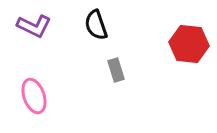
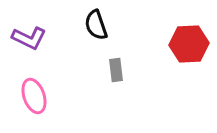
purple L-shape: moved 5 px left, 12 px down
red hexagon: rotated 9 degrees counterclockwise
gray rectangle: rotated 10 degrees clockwise
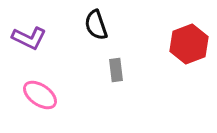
red hexagon: rotated 18 degrees counterclockwise
pink ellipse: moved 6 px right, 1 px up; rotated 36 degrees counterclockwise
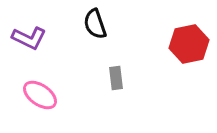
black semicircle: moved 1 px left, 1 px up
red hexagon: rotated 9 degrees clockwise
gray rectangle: moved 8 px down
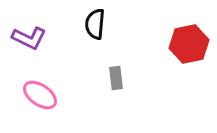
black semicircle: rotated 24 degrees clockwise
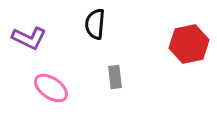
gray rectangle: moved 1 px left, 1 px up
pink ellipse: moved 11 px right, 7 px up
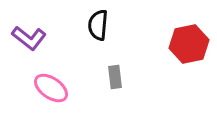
black semicircle: moved 3 px right, 1 px down
purple L-shape: rotated 12 degrees clockwise
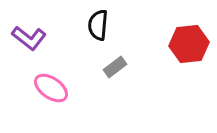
red hexagon: rotated 6 degrees clockwise
gray rectangle: moved 10 px up; rotated 60 degrees clockwise
